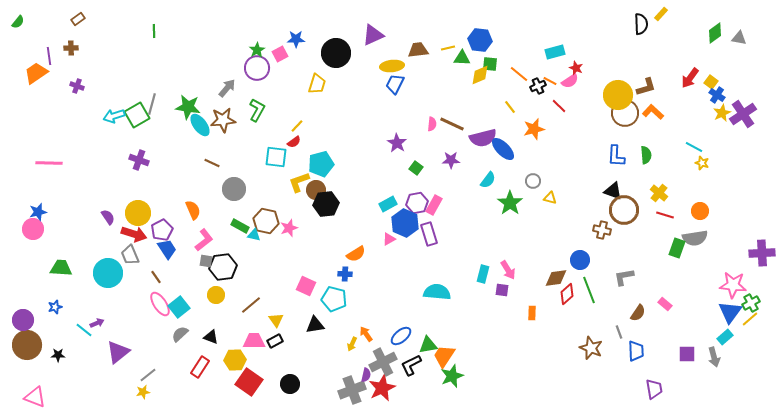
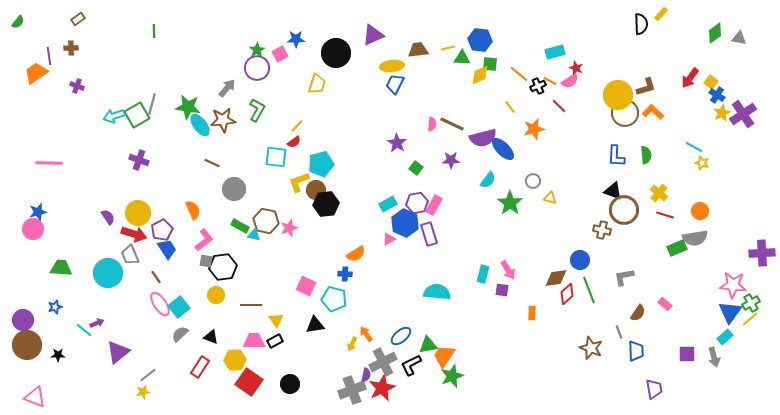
green rectangle at (677, 248): rotated 48 degrees clockwise
brown line at (251, 305): rotated 40 degrees clockwise
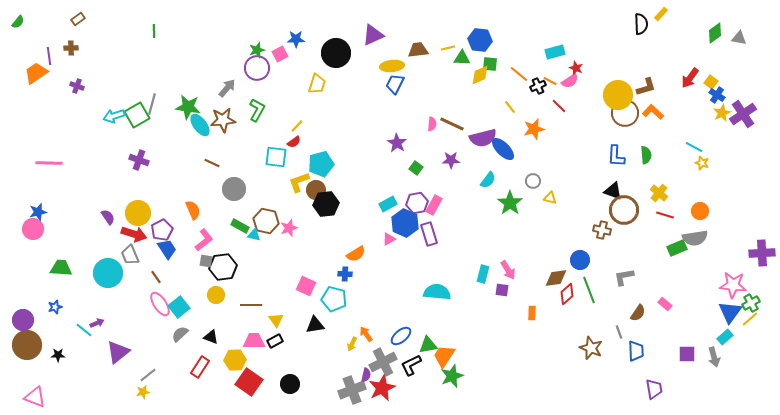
green star at (257, 50): rotated 14 degrees clockwise
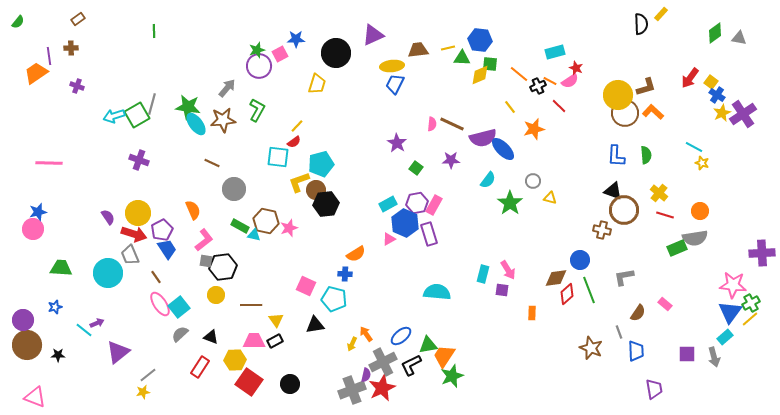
purple circle at (257, 68): moved 2 px right, 2 px up
cyan ellipse at (200, 125): moved 4 px left, 1 px up
cyan square at (276, 157): moved 2 px right
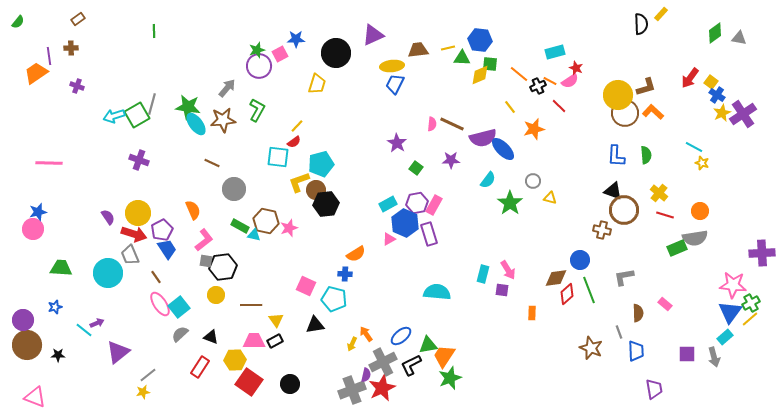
brown semicircle at (638, 313): rotated 36 degrees counterclockwise
green star at (452, 376): moved 2 px left, 2 px down
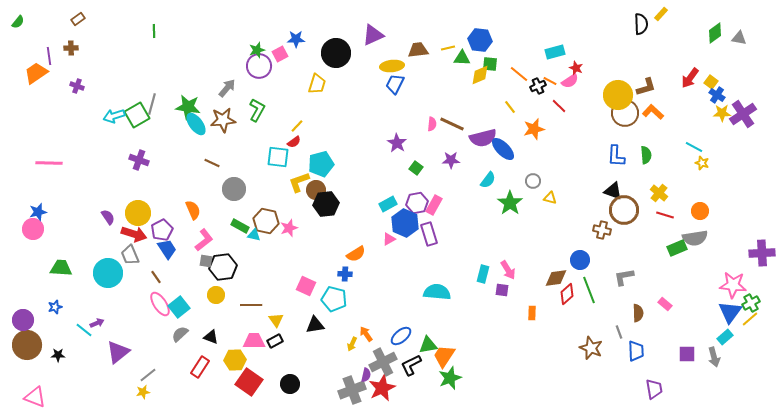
yellow star at (722, 113): rotated 24 degrees clockwise
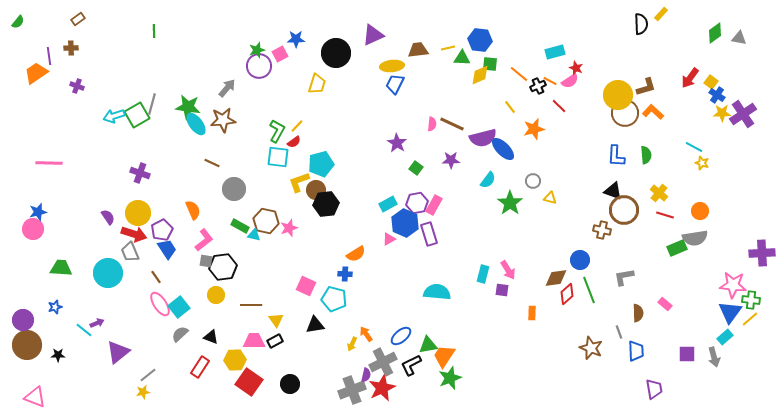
green L-shape at (257, 110): moved 20 px right, 21 px down
purple cross at (139, 160): moved 1 px right, 13 px down
gray trapezoid at (130, 255): moved 3 px up
green cross at (751, 303): moved 3 px up; rotated 36 degrees clockwise
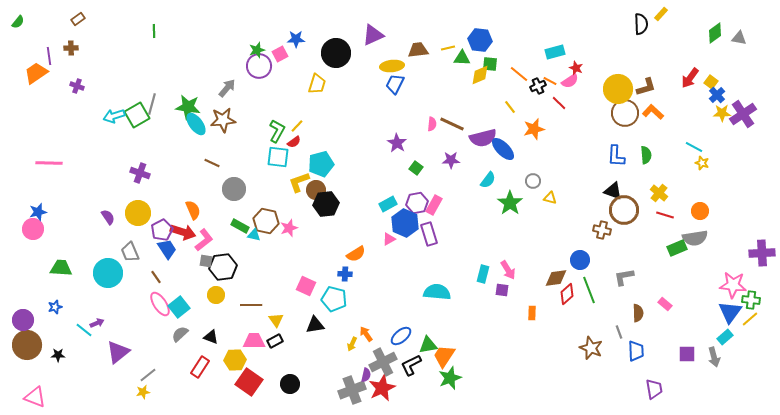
yellow circle at (618, 95): moved 6 px up
blue cross at (717, 95): rotated 14 degrees clockwise
red line at (559, 106): moved 3 px up
red arrow at (134, 234): moved 49 px right, 2 px up
